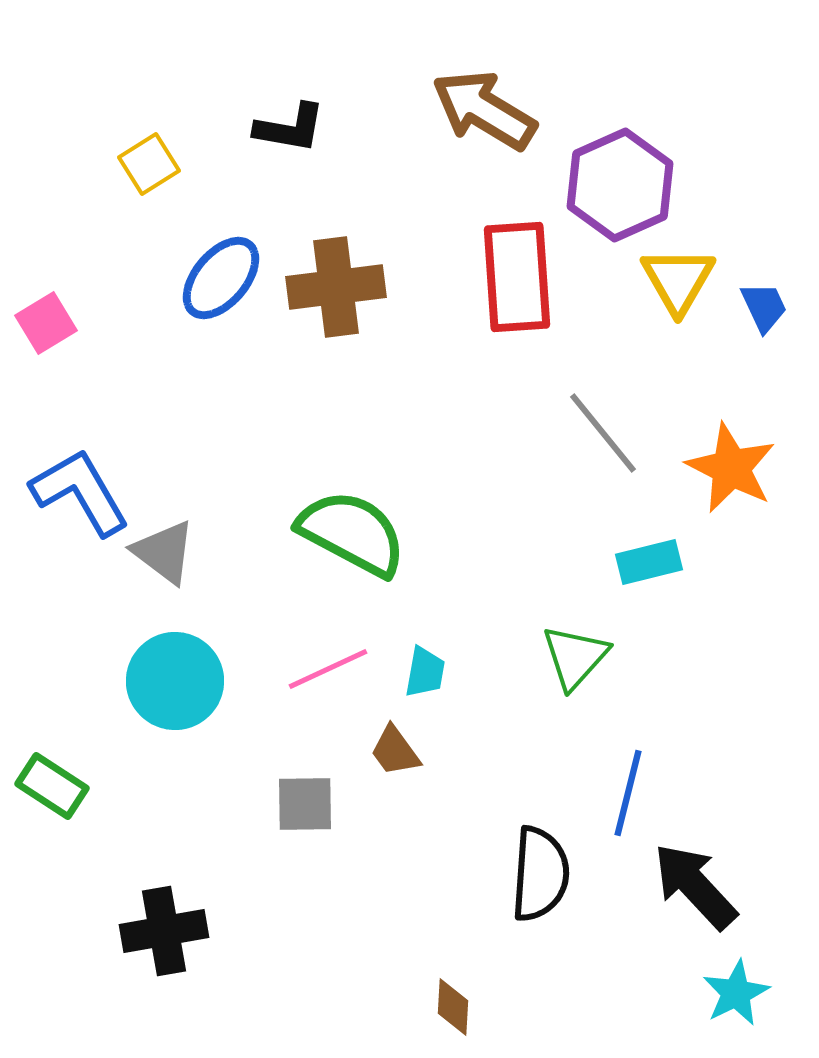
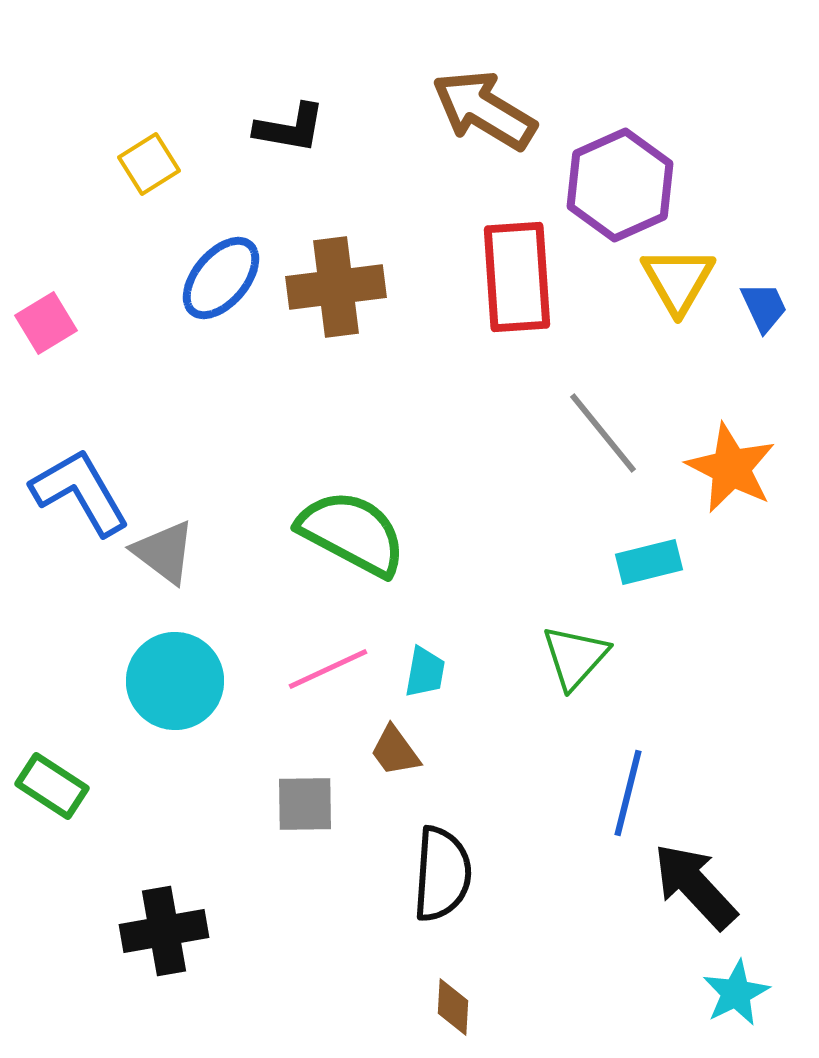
black semicircle: moved 98 px left
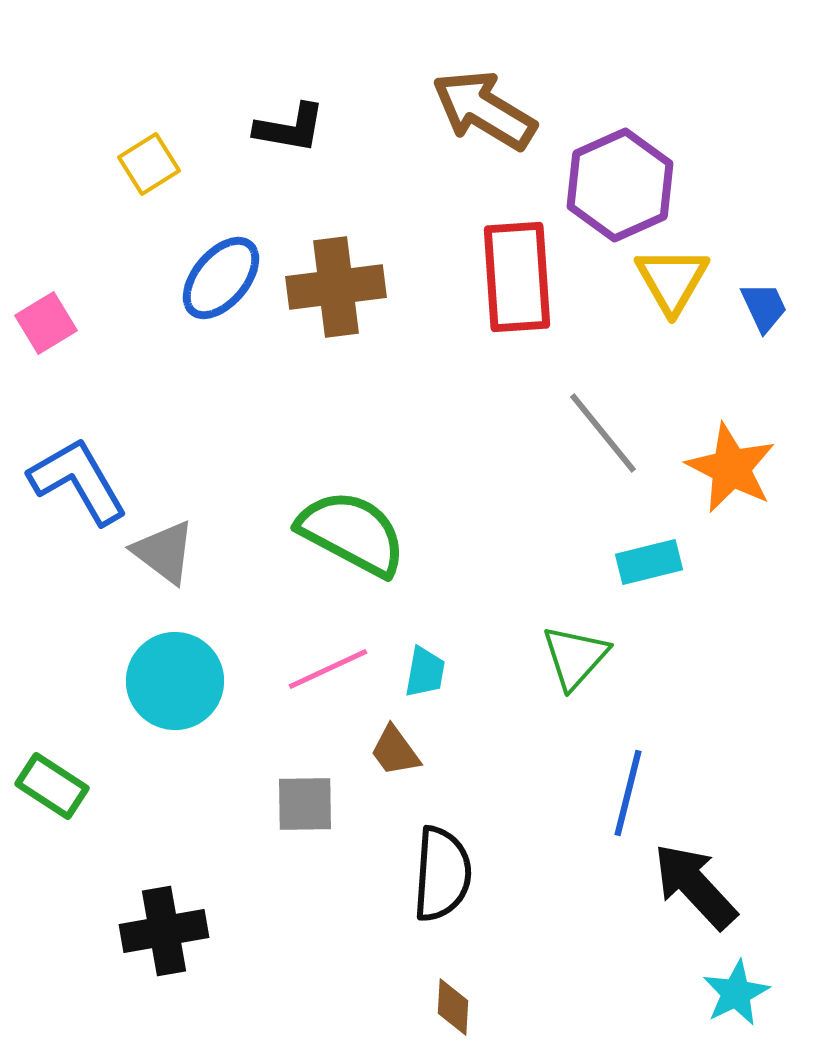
yellow triangle: moved 6 px left
blue L-shape: moved 2 px left, 11 px up
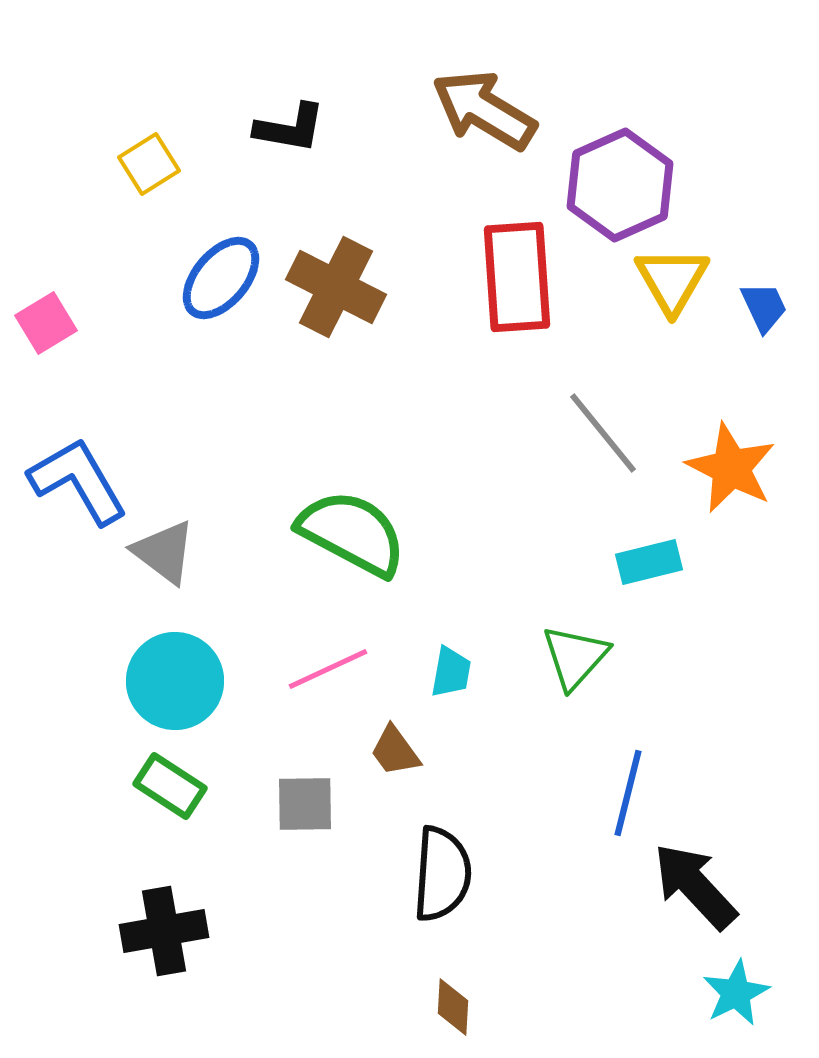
brown cross: rotated 34 degrees clockwise
cyan trapezoid: moved 26 px right
green rectangle: moved 118 px right
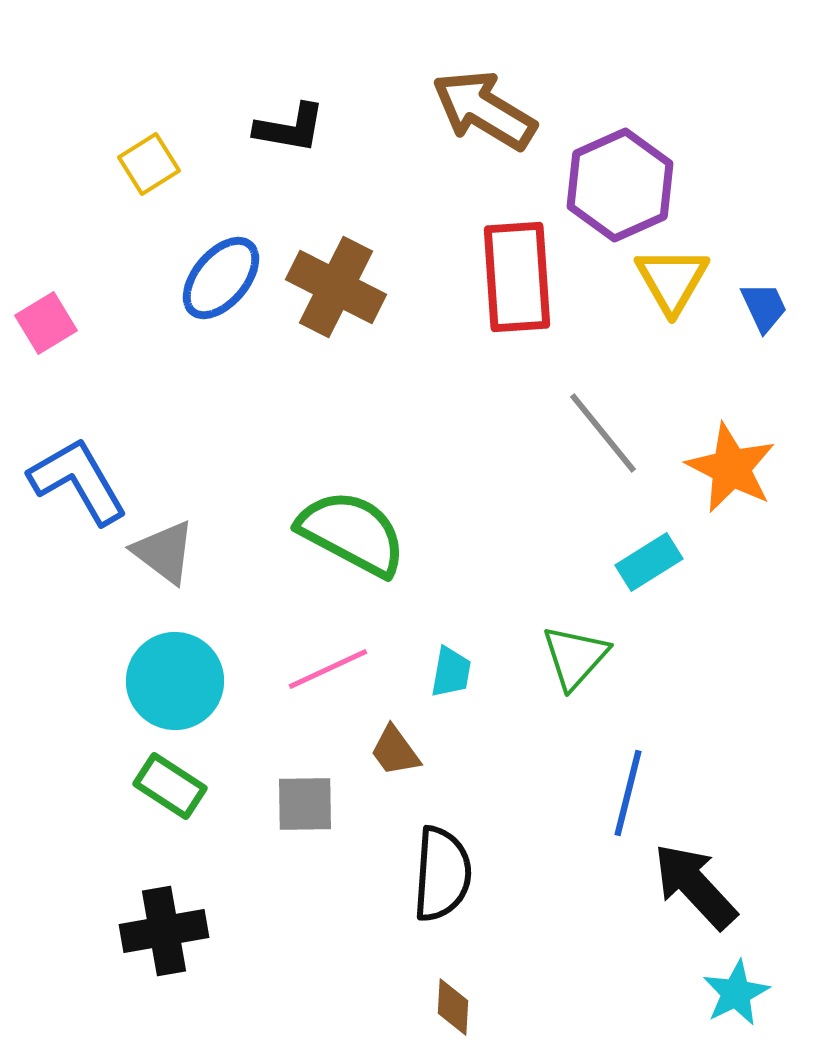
cyan rectangle: rotated 18 degrees counterclockwise
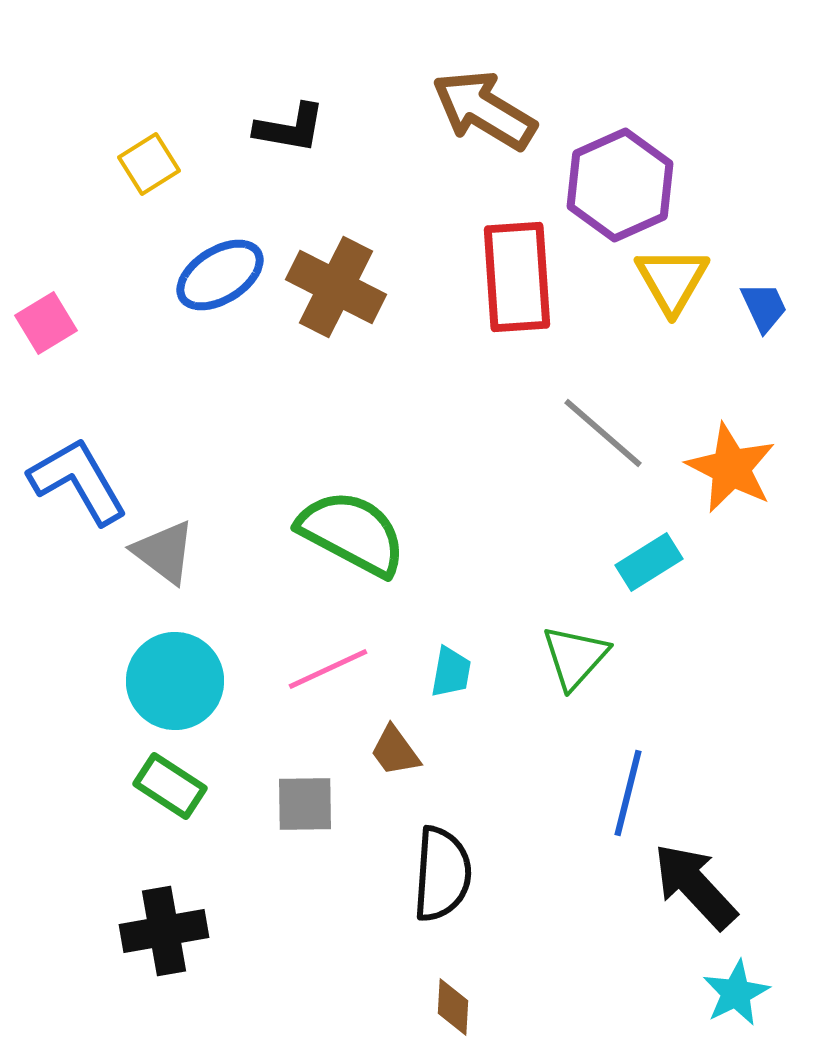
blue ellipse: moved 1 px left, 3 px up; rotated 18 degrees clockwise
gray line: rotated 10 degrees counterclockwise
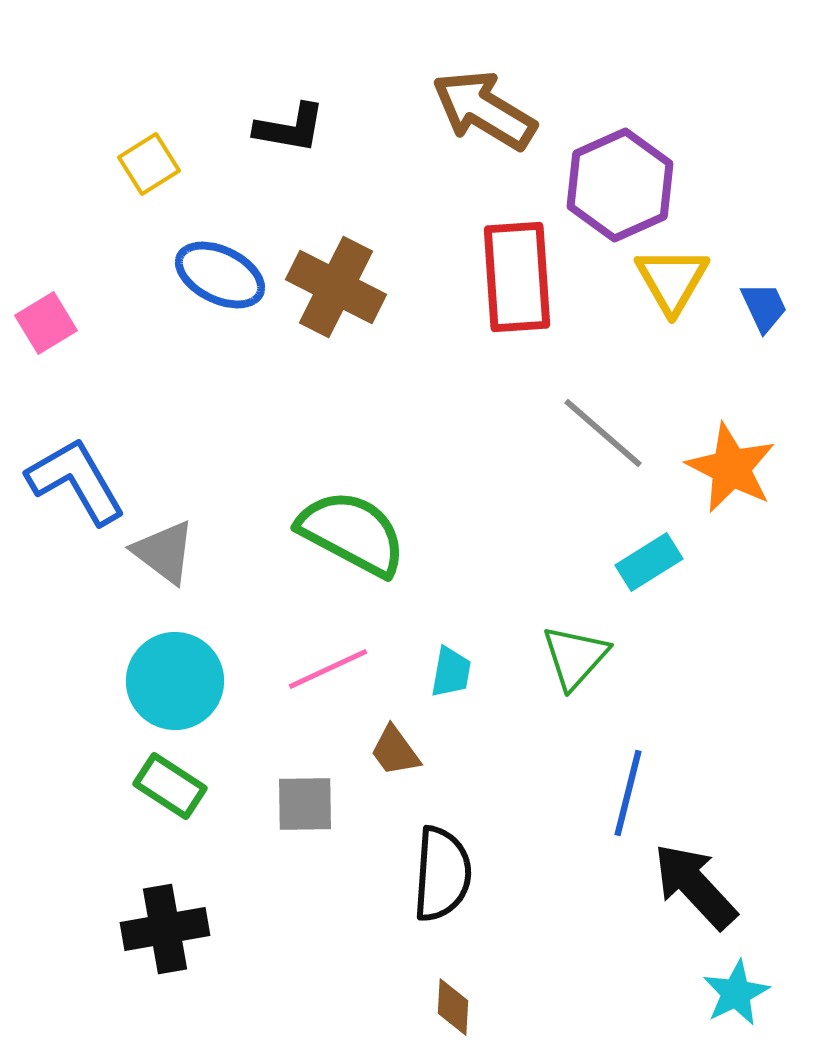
blue ellipse: rotated 58 degrees clockwise
blue L-shape: moved 2 px left
black cross: moved 1 px right, 2 px up
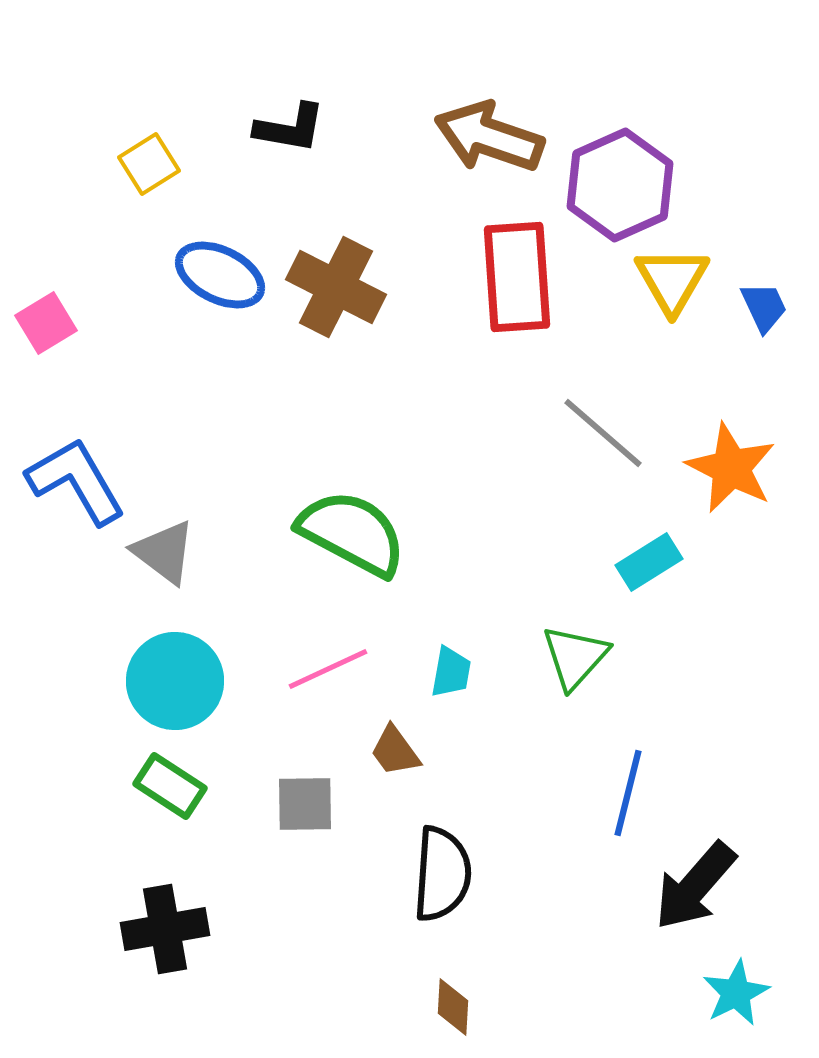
brown arrow: moved 5 px right, 27 px down; rotated 12 degrees counterclockwise
black arrow: rotated 96 degrees counterclockwise
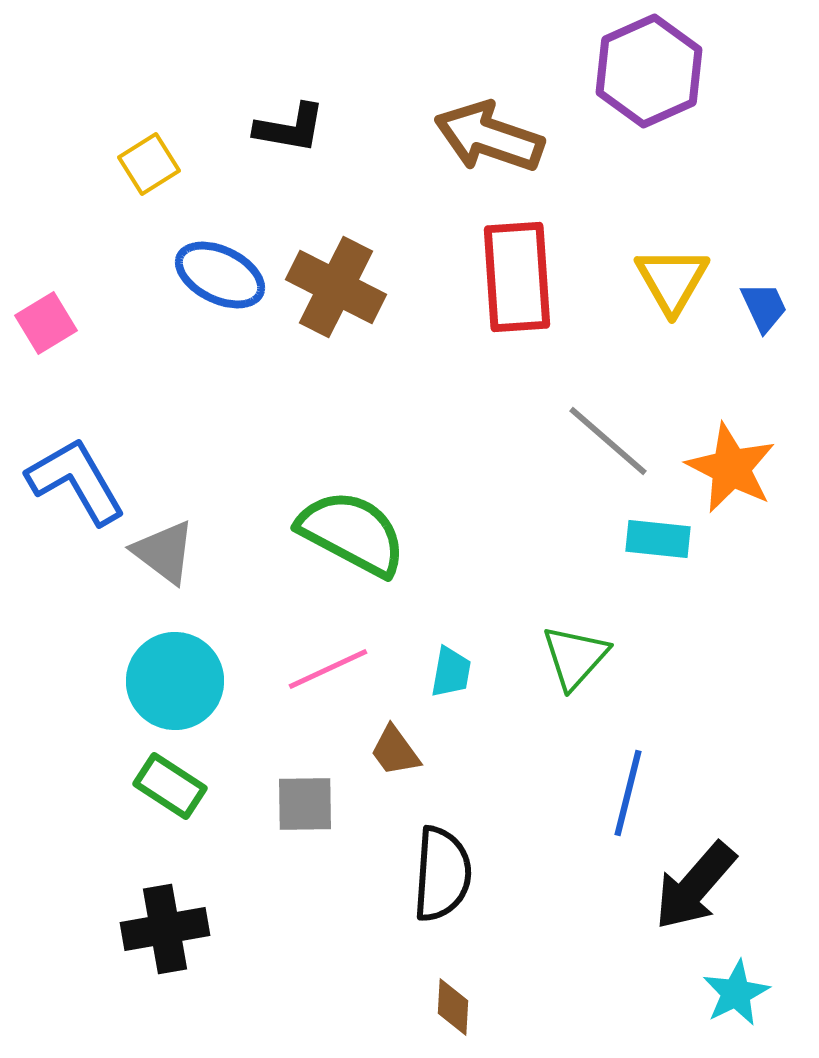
purple hexagon: moved 29 px right, 114 px up
gray line: moved 5 px right, 8 px down
cyan rectangle: moved 9 px right, 23 px up; rotated 38 degrees clockwise
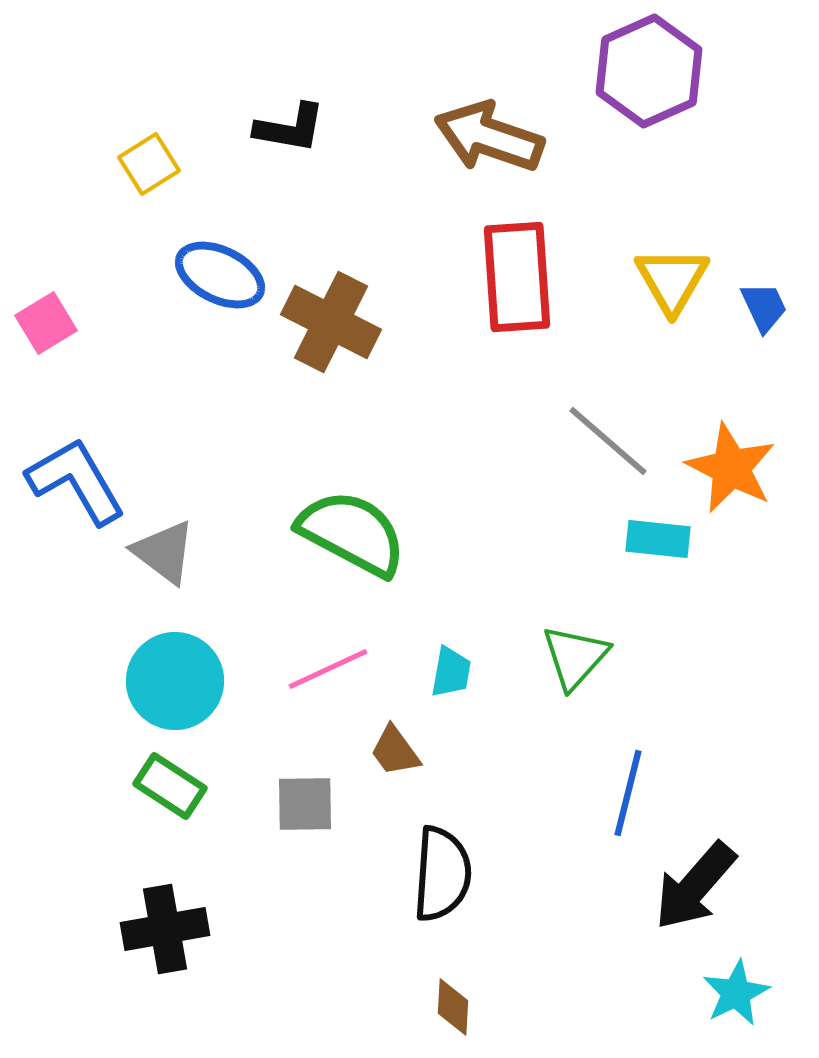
brown cross: moved 5 px left, 35 px down
